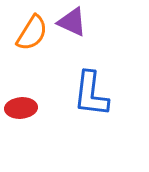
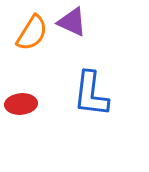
red ellipse: moved 4 px up
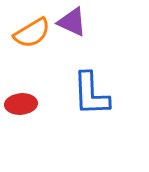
orange semicircle: rotated 27 degrees clockwise
blue L-shape: rotated 9 degrees counterclockwise
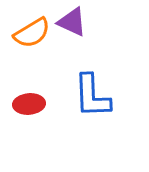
blue L-shape: moved 1 px right, 2 px down
red ellipse: moved 8 px right
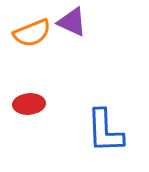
orange semicircle: rotated 9 degrees clockwise
blue L-shape: moved 13 px right, 35 px down
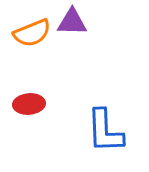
purple triangle: rotated 24 degrees counterclockwise
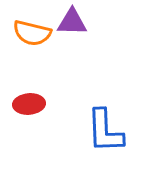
orange semicircle: rotated 36 degrees clockwise
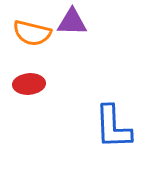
red ellipse: moved 20 px up
blue L-shape: moved 8 px right, 4 px up
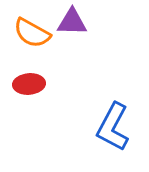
orange semicircle: rotated 15 degrees clockwise
blue L-shape: rotated 30 degrees clockwise
